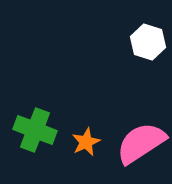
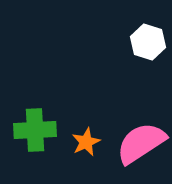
green cross: rotated 24 degrees counterclockwise
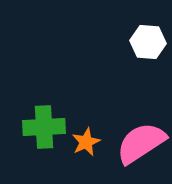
white hexagon: rotated 12 degrees counterclockwise
green cross: moved 9 px right, 3 px up
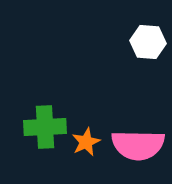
green cross: moved 1 px right
pink semicircle: moved 3 px left, 2 px down; rotated 146 degrees counterclockwise
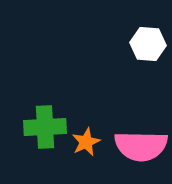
white hexagon: moved 2 px down
pink semicircle: moved 3 px right, 1 px down
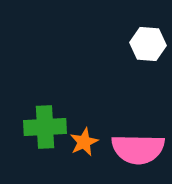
orange star: moved 2 px left
pink semicircle: moved 3 px left, 3 px down
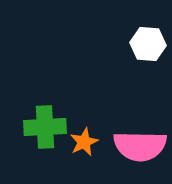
pink semicircle: moved 2 px right, 3 px up
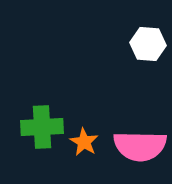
green cross: moved 3 px left
orange star: rotated 16 degrees counterclockwise
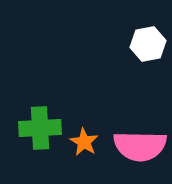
white hexagon: rotated 16 degrees counterclockwise
green cross: moved 2 px left, 1 px down
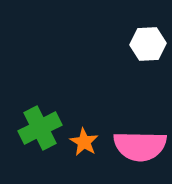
white hexagon: rotated 8 degrees clockwise
green cross: rotated 24 degrees counterclockwise
